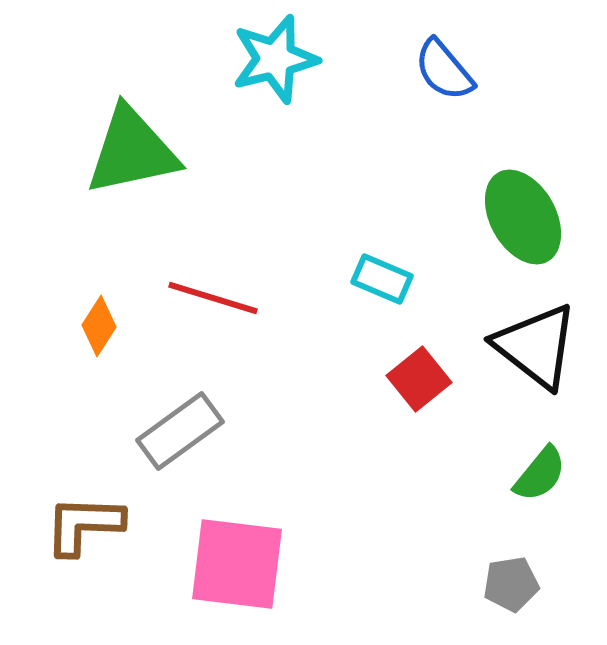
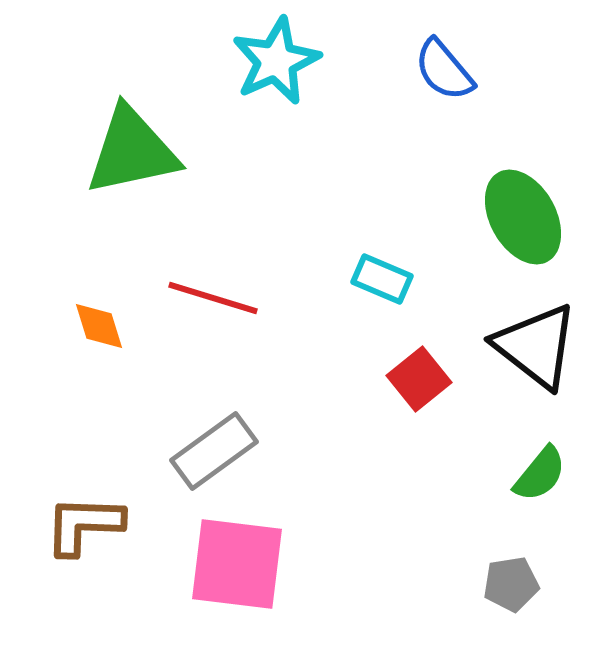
cyan star: moved 1 px right, 2 px down; rotated 10 degrees counterclockwise
orange diamond: rotated 50 degrees counterclockwise
gray rectangle: moved 34 px right, 20 px down
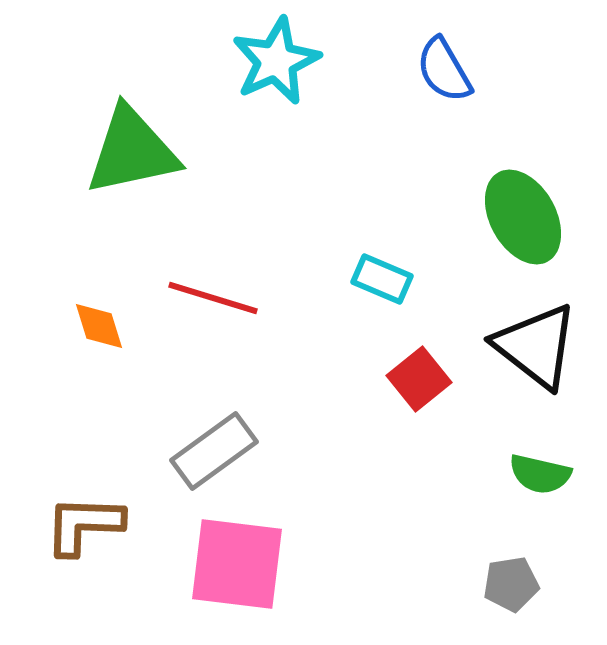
blue semicircle: rotated 10 degrees clockwise
green semicircle: rotated 64 degrees clockwise
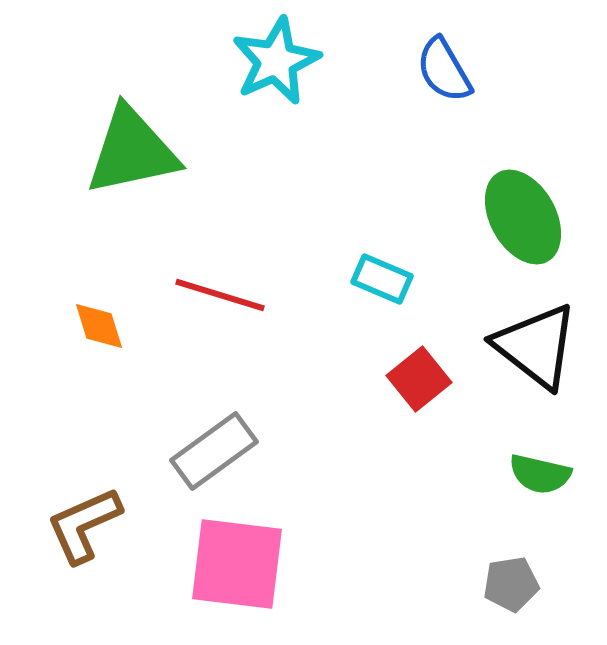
red line: moved 7 px right, 3 px up
brown L-shape: rotated 26 degrees counterclockwise
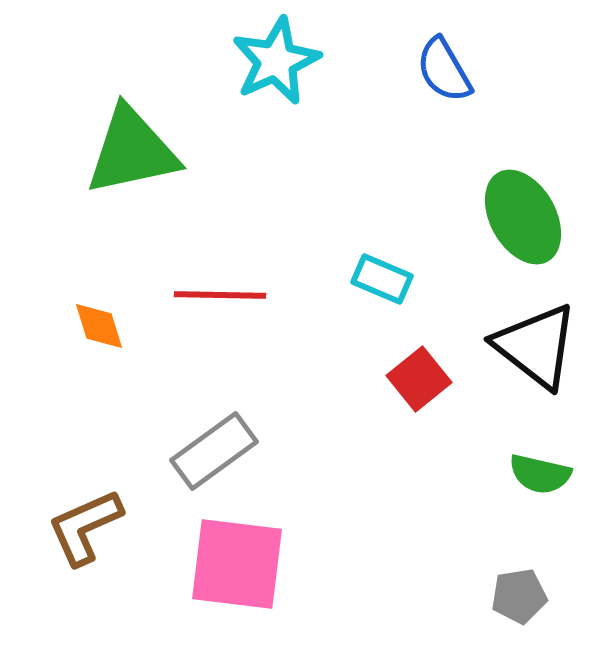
red line: rotated 16 degrees counterclockwise
brown L-shape: moved 1 px right, 2 px down
gray pentagon: moved 8 px right, 12 px down
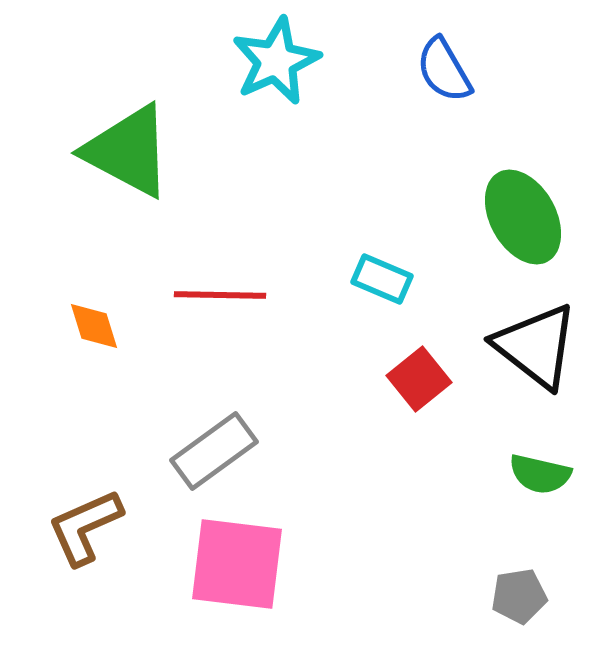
green triangle: moved 4 px left; rotated 40 degrees clockwise
orange diamond: moved 5 px left
